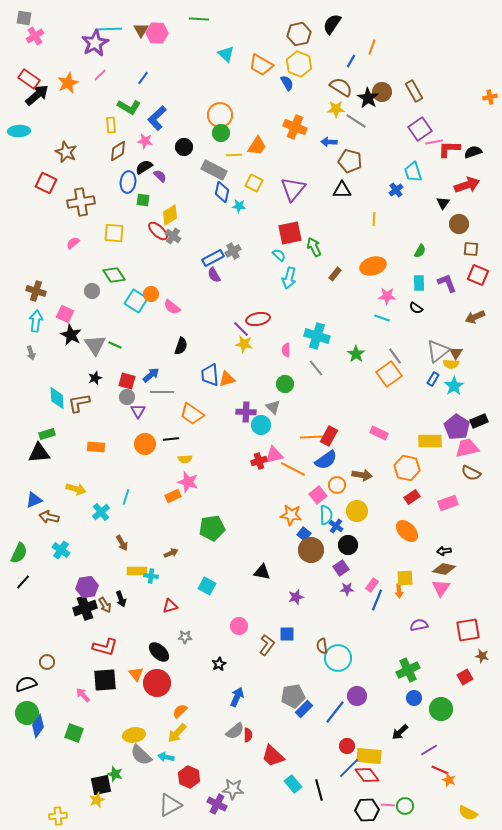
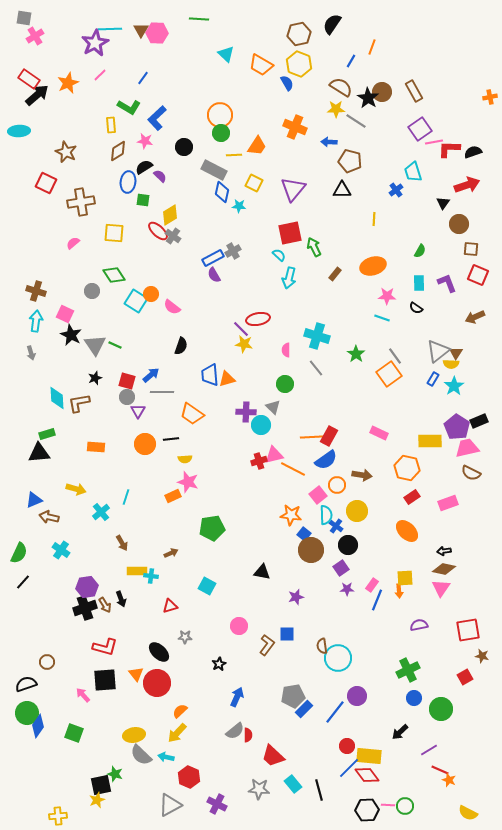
gray star at (233, 789): moved 26 px right
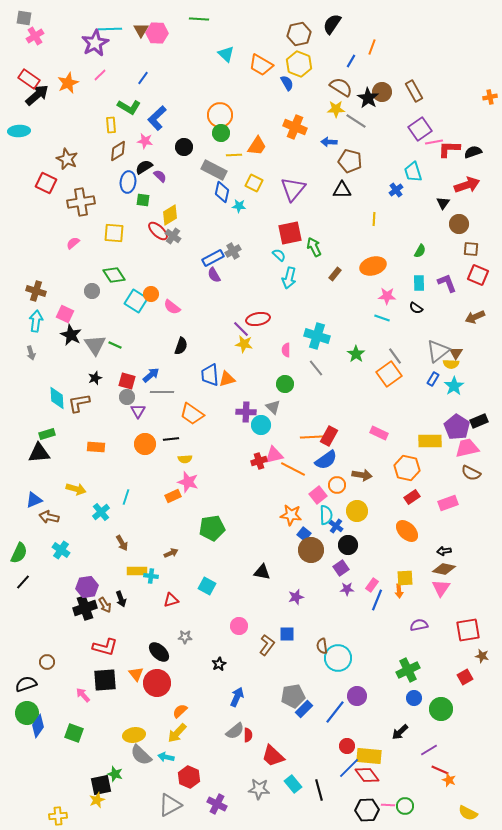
brown star at (66, 152): moved 1 px right, 7 px down
red triangle at (170, 606): moved 1 px right, 6 px up
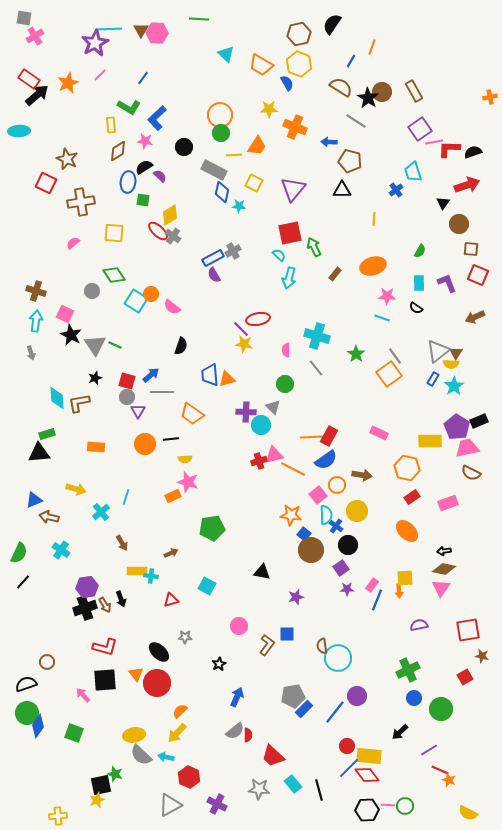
yellow star at (336, 109): moved 67 px left
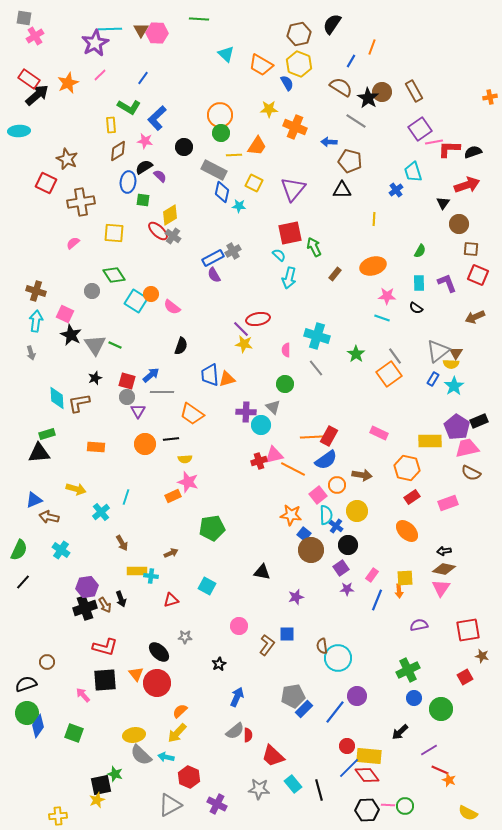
green semicircle at (19, 553): moved 3 px up
pink rectangle at (372, 585): moved 10 px up
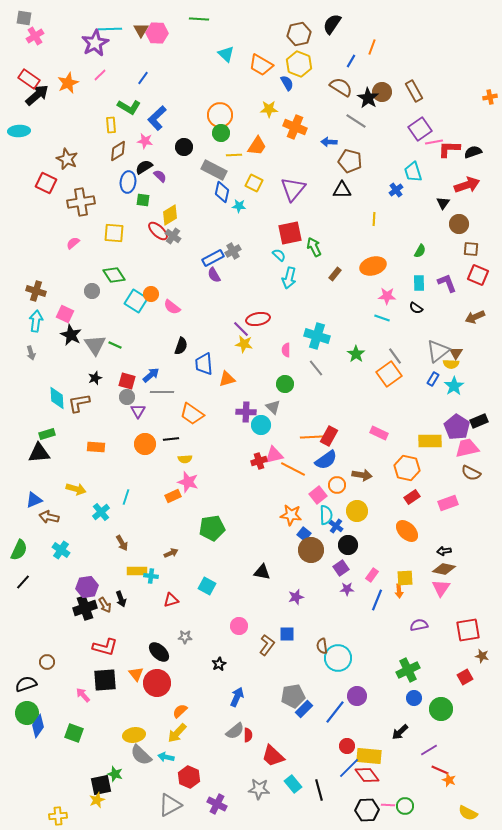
blue trapezoid at (210, 375): moved 6 px left, 11 px up
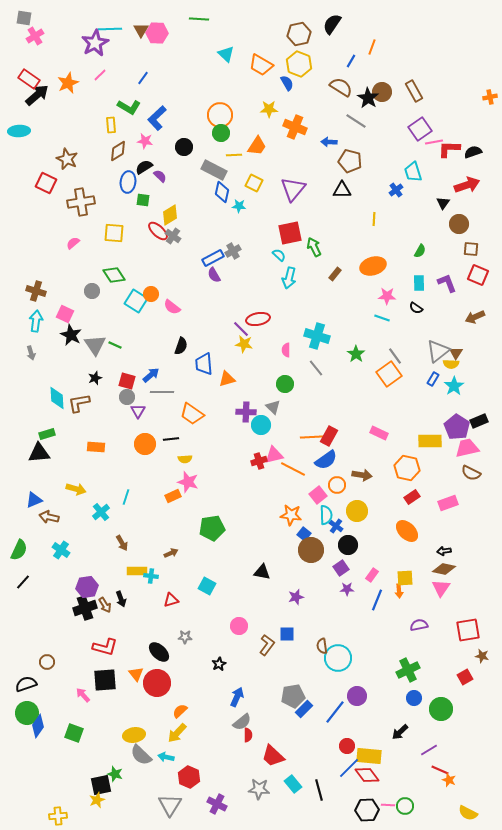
gray semicircle at (235, 731): moved 7 px right, 9 px up
gray triangle at (170, 805): rotated 30 degrees counterclockwise
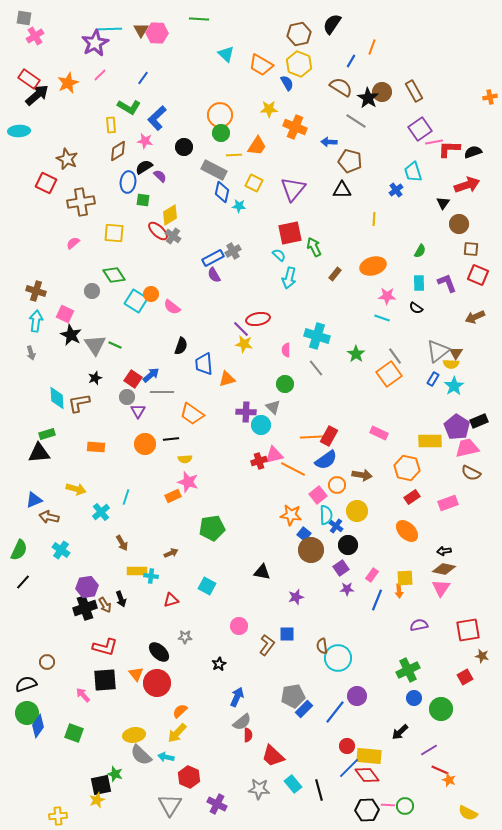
red square at (127, 381): moved 6 px right, 2 px up; rotated 18 degrees clockwise
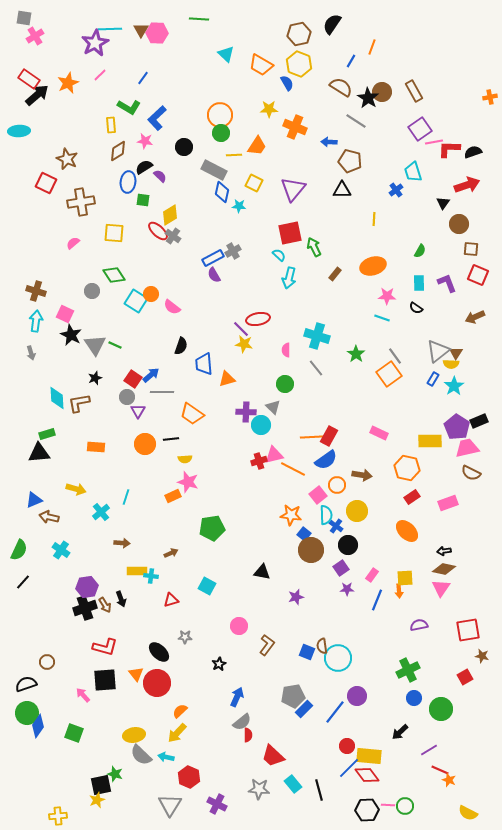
brown arrow at (122, 543): rotated 56 degrees counterclockwise
blue square at (287, 634): moved 20 px right, 18 px down; rotated 21 degrees clockwise
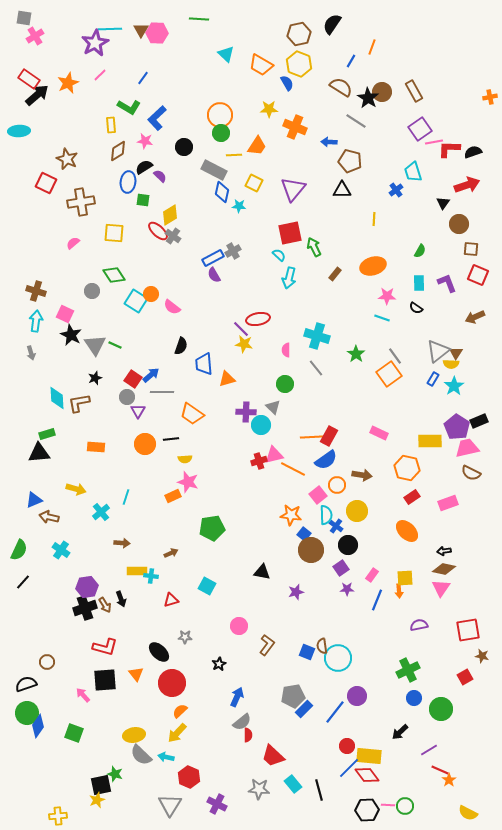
purple star at (296, 597): moved 5 px up
red circle at (157, 683): moved 15 px right
orange star at (449, 780): rotated 16 degrees clockwise
